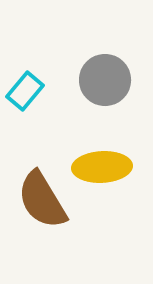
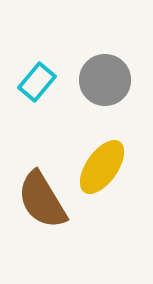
cyan rectangle: moved 12 px right, 9 px up
yellow ellipse: rotated 52 degrees counterclockwise
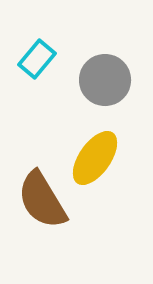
cyan rectangle: moved 23 px up
yellow ellipse: moved 7 px left, 9 px up
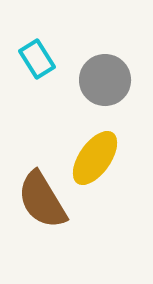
cyan rectangle: rotated 72 degrees counterclockwise
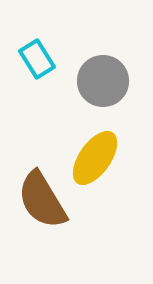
gray circle: moved 2 px left, 1 px down
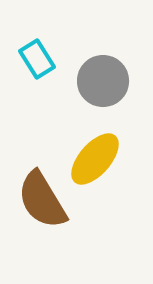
yellow ellipse: moved 1 px down; rotated 6 degrees clockwise
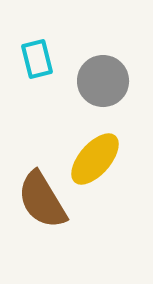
cyan rectangle: rotated 18 degrees clockwise
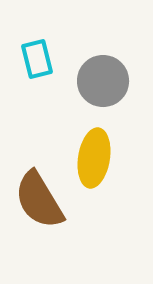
yellow ellipse: moved 1 px left, 1 px up; rotated 32 degrees counterclockwise
brown semicircle: moved 3 px left
